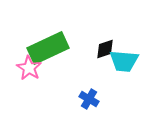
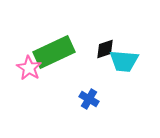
green rectangle: moved 6 px right, 4 px down
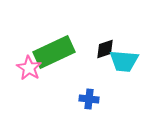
blue cross: rotated 24 degrees counterclockwise
